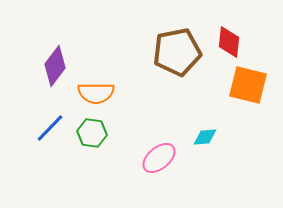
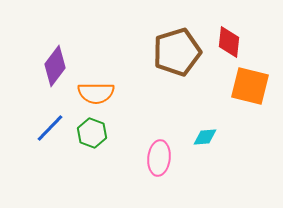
brown pentagon: rotated 6 degrees counterclockwise
orange square: moved 2 px right, 1 px down
green hexagon: rotated 12 degrees clockwise
pink ellipse: rotated 44 degrees counterclockwise
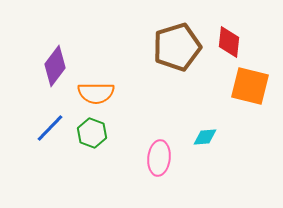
brown pentagon: moved 5 px up
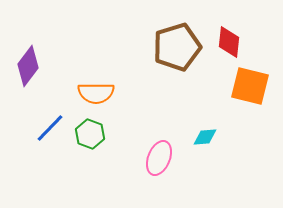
purple diamond: moved 27 px left
green hexagon: moved 2 px left, 1 px down
pink ellipse: rotated 16 degrees clockwise
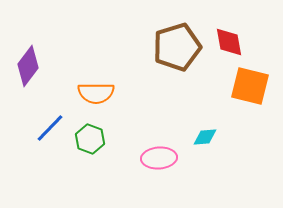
red diamond: rotated 16 degrees counterclockwise
green hexagon: moved 5 px down
pink ellipse: rotated 64 degrees clockwise
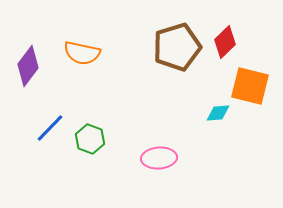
red diamond: moved 4 px left; rotated 56 degrees clockwise
orange semicircle: moved 14 px left, 40 px up; rotated 12 degrees clockwise
cyan diamond: moved 13 px right, 24 px up
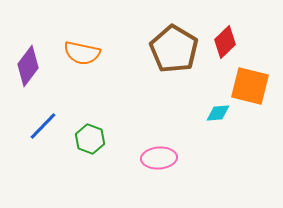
brown pentagon: moved 3 px left, 2 px down; rotated 24 degrees counterclockwise
blue line: moved 7 px left, 2 px up
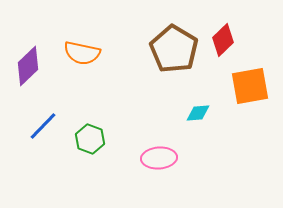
red diamond: moved 2 px left, 2 px up
purple diamond: rotated 9 degrees clockwise
orange square: rotated 24 degrees counterclockwise
cyan diamond: moved 20 px left
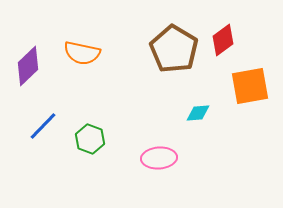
red diamond: rotated 8 degrees clockwise
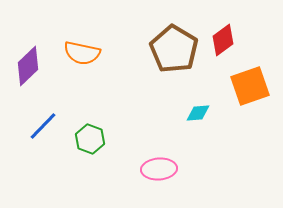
orange square: rotated 9 degrees counterclockwise
pink ellipse: moved 11 px down
